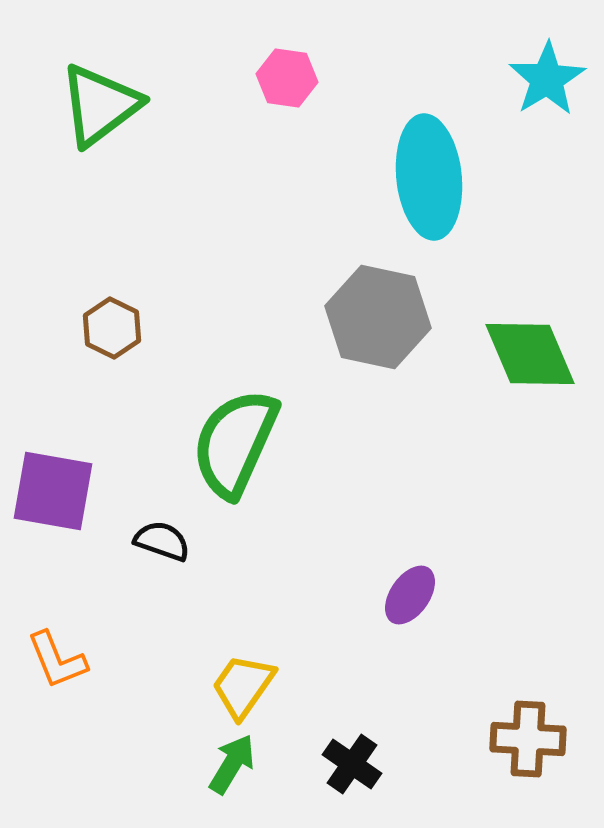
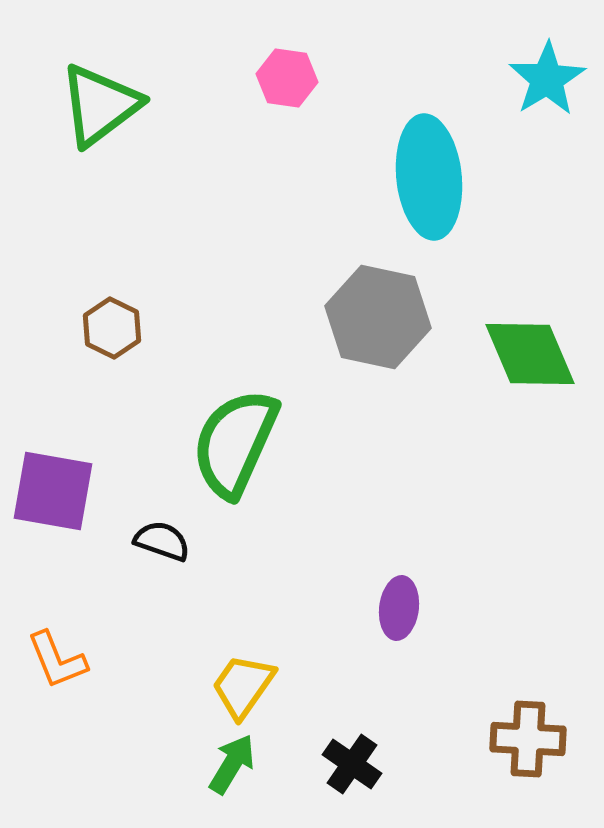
purple ellipse: moved 11 px left, 13 px down; rotated 28 degrees counterclockwise
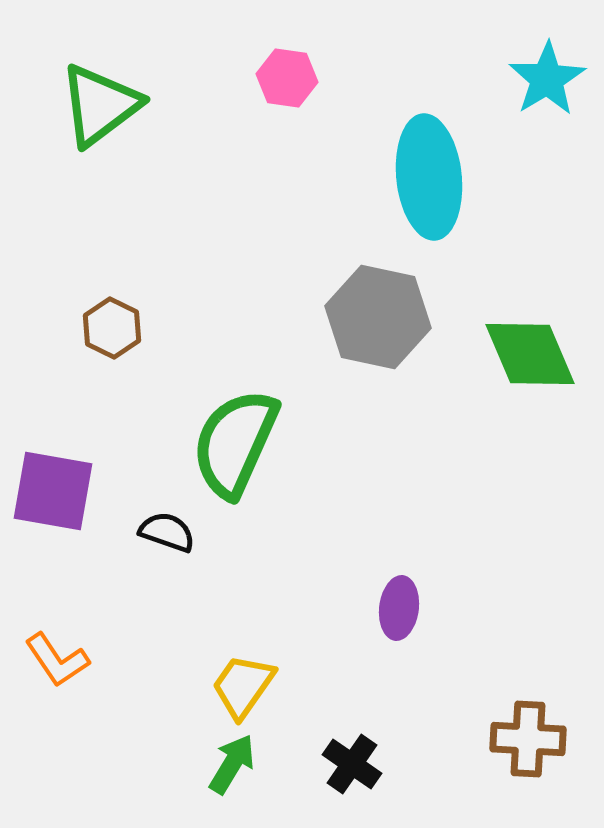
black semicircle: moved 5 px right, 9 px up
orange L-shape: rotated 12 degrees counterclockwise
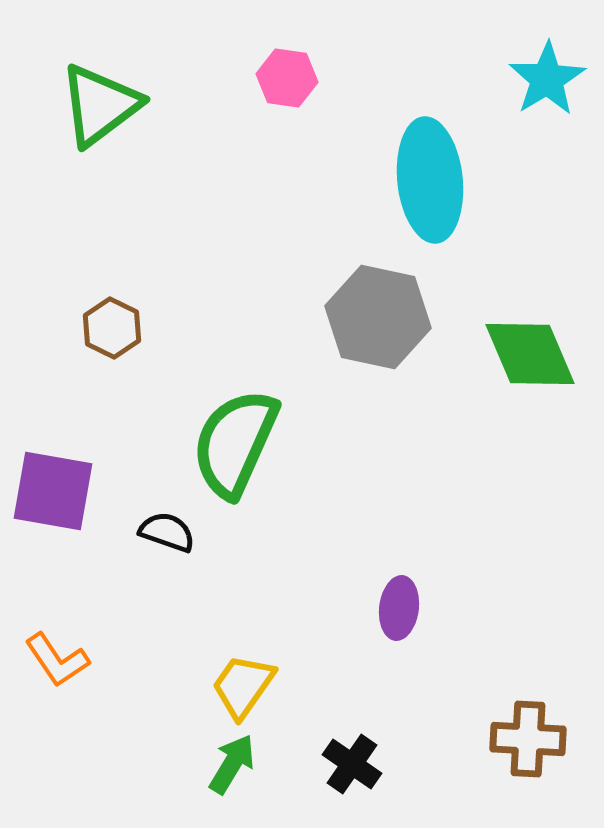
cyan ellipse: moved 1 px right, 3 px down
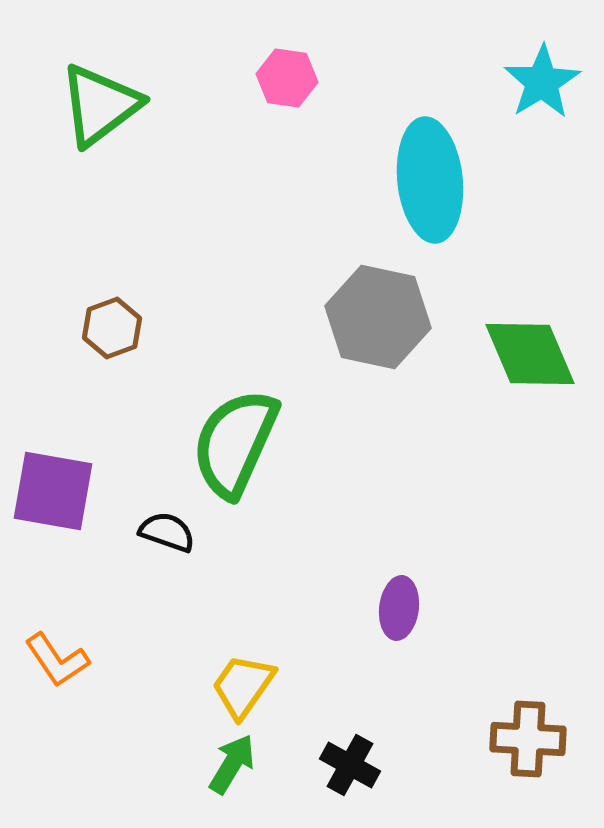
cyan star: moved 5 px left, 3 px down
brown hexagon: rotated 14 degrees clockwise
black cross: moved 2 px left, 1 px down; rotated 6 degrees counterclockwise
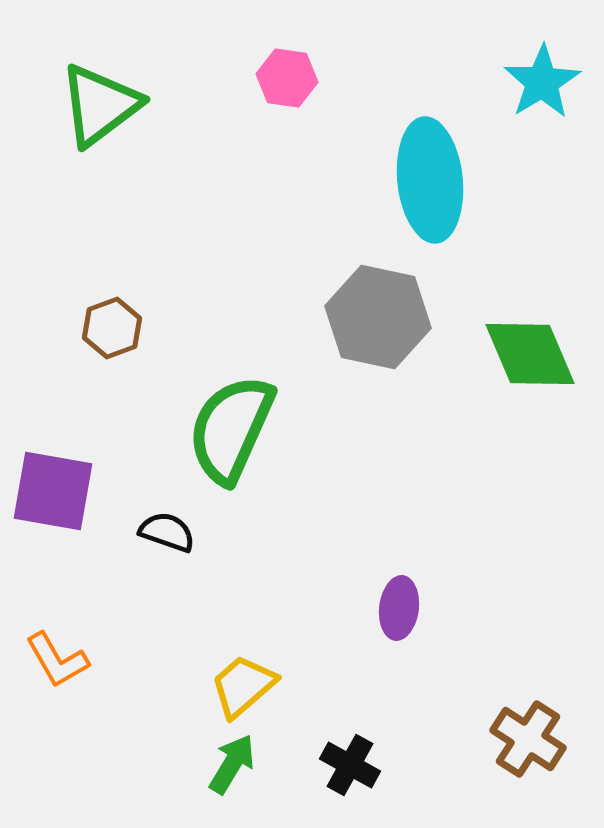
green semicircle: moved 4 px left, 14 px up
orange L-shape: rotated 4 degrees clockwise
yellow trapezoid: rotated 14 degrees clockwise
brown cross: rotated 30 degrees clockwise
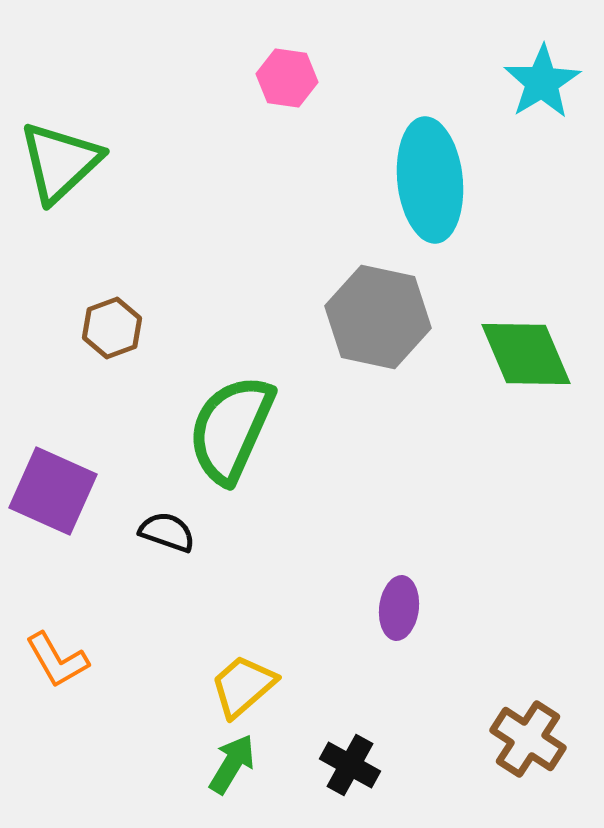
green triangle: moved 40 px left, 57 px down; rotated 6 degrees counterclockwise
green diamond: moved 4 px left
purple square: rotated 14 degrees clockwise
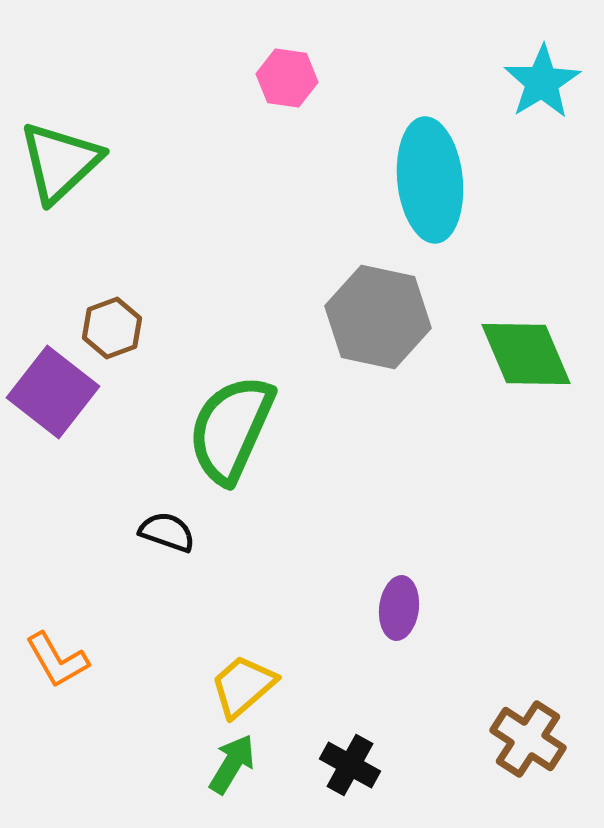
purple square: moved 99 px up; rotated 14 degrees clockwise
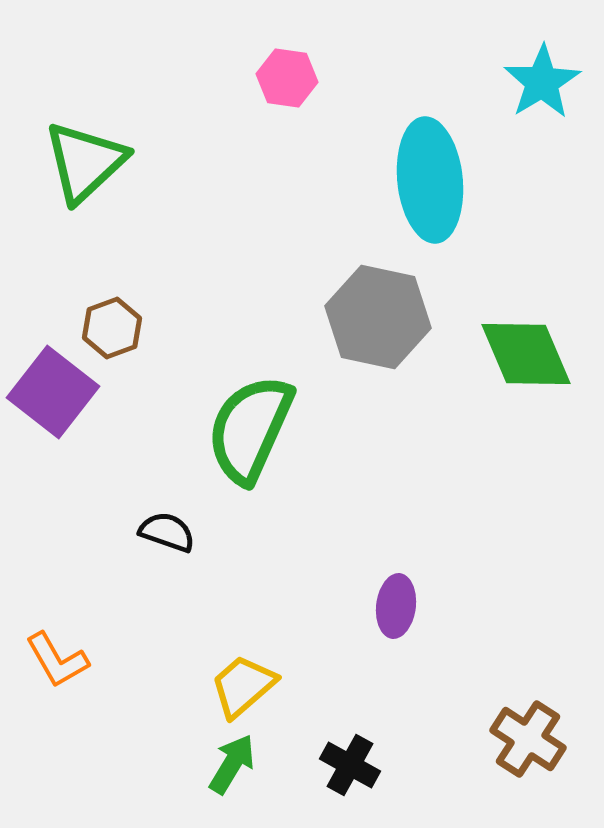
green triangle: moved 25 px right
green semicircle: moved 19 px right
purple ellipse: moved 3 px left, 2 px up
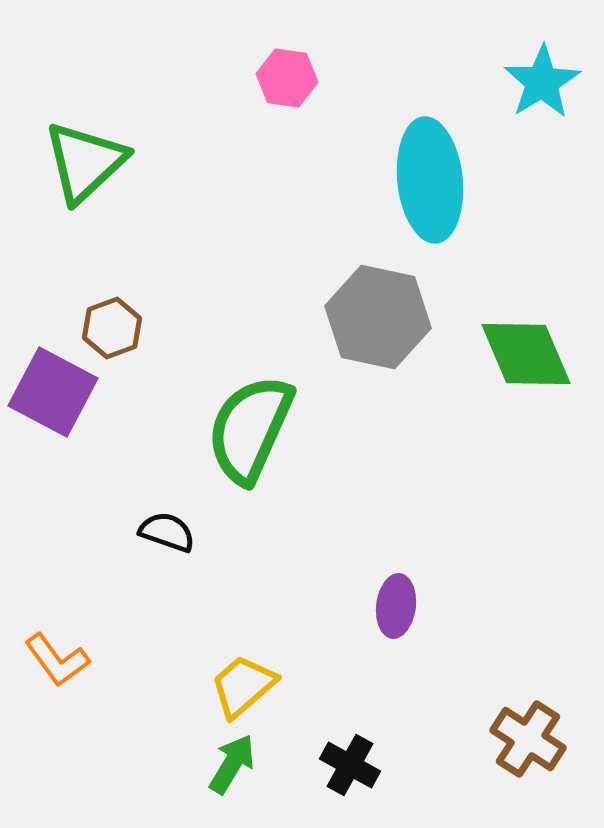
purple square: rotated 10 degrees counterclockwise
orange L-shape: rotated 6 degrees counterclockwise
